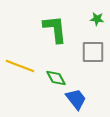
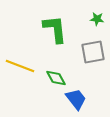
gray square: rotated 10 degrees counterclockwise
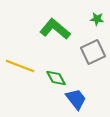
green L-shape: rotated 44 degrees counterclockwise
gray square: rotated 15 degrees counterclockwise
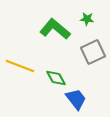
green star: moved 10 px left
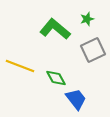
green star: rotated 24 degrees counterclockwise
gray square: moved 2 px up
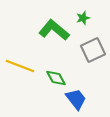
green star: moved 4 px left, 1 px up
green L-shape: moved 1 px left, 1 px down
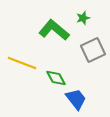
yellow line: moved 2 px right, 3 px up
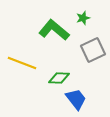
green diamond: moved 3 px right; rotated 60 degrees counterclockwise
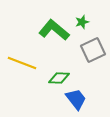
green star: moved 1 px left, 4 px down
